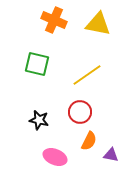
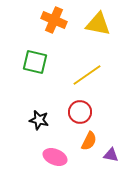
green square: moved 2 px left, 2 px up
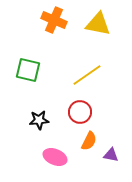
green square: moved 7 px left, 8 px down
black star: rotated 18 degrees counterclockwise
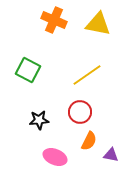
green square: rotated 15 degrees clockwise
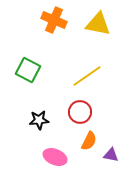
yellow line: moved 1 px down
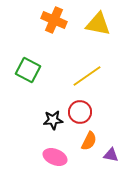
black star: moved 14 px right
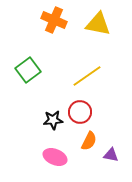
green square: rotated 25 degrees clockwise
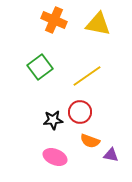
green square: moved 12 px right, 3 px up
orange semicircle: moved 1 px right; rotated 84 degrees clockwise
